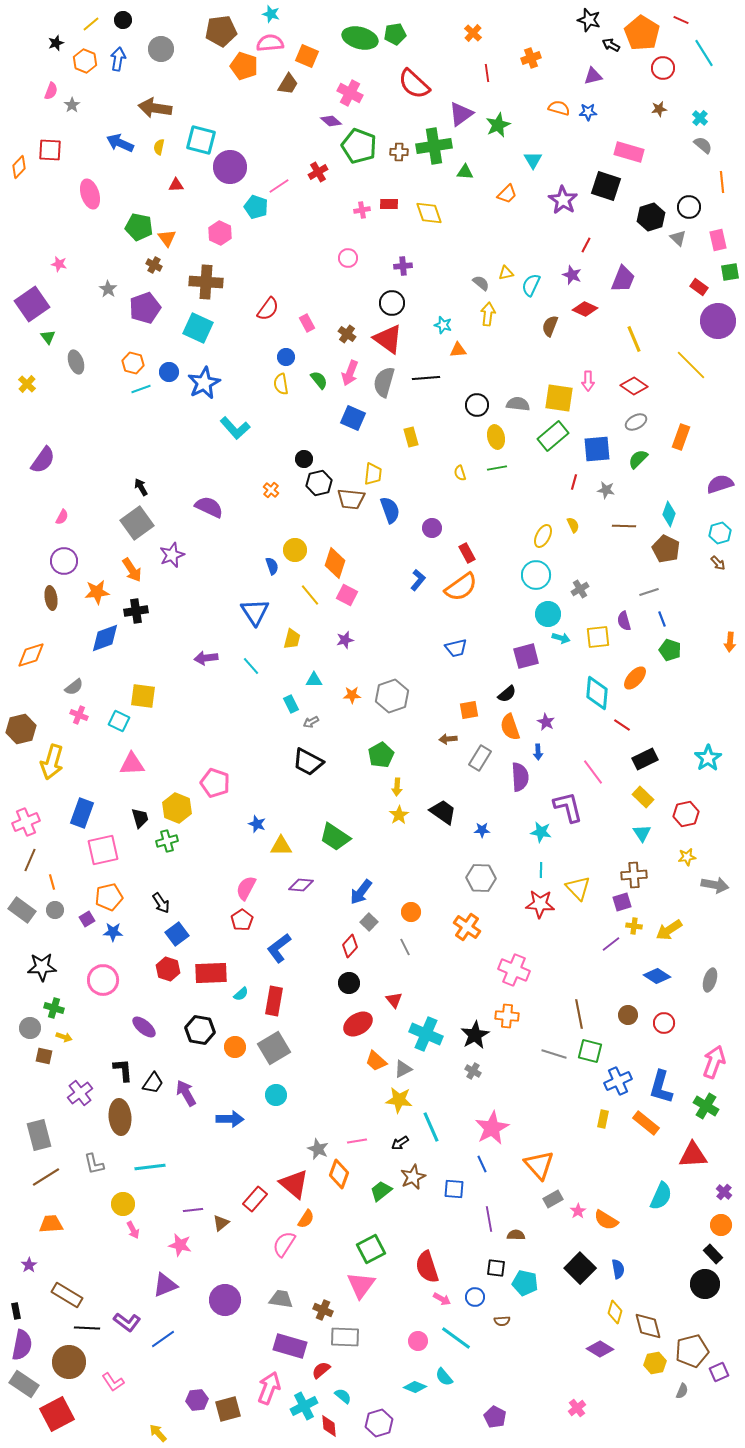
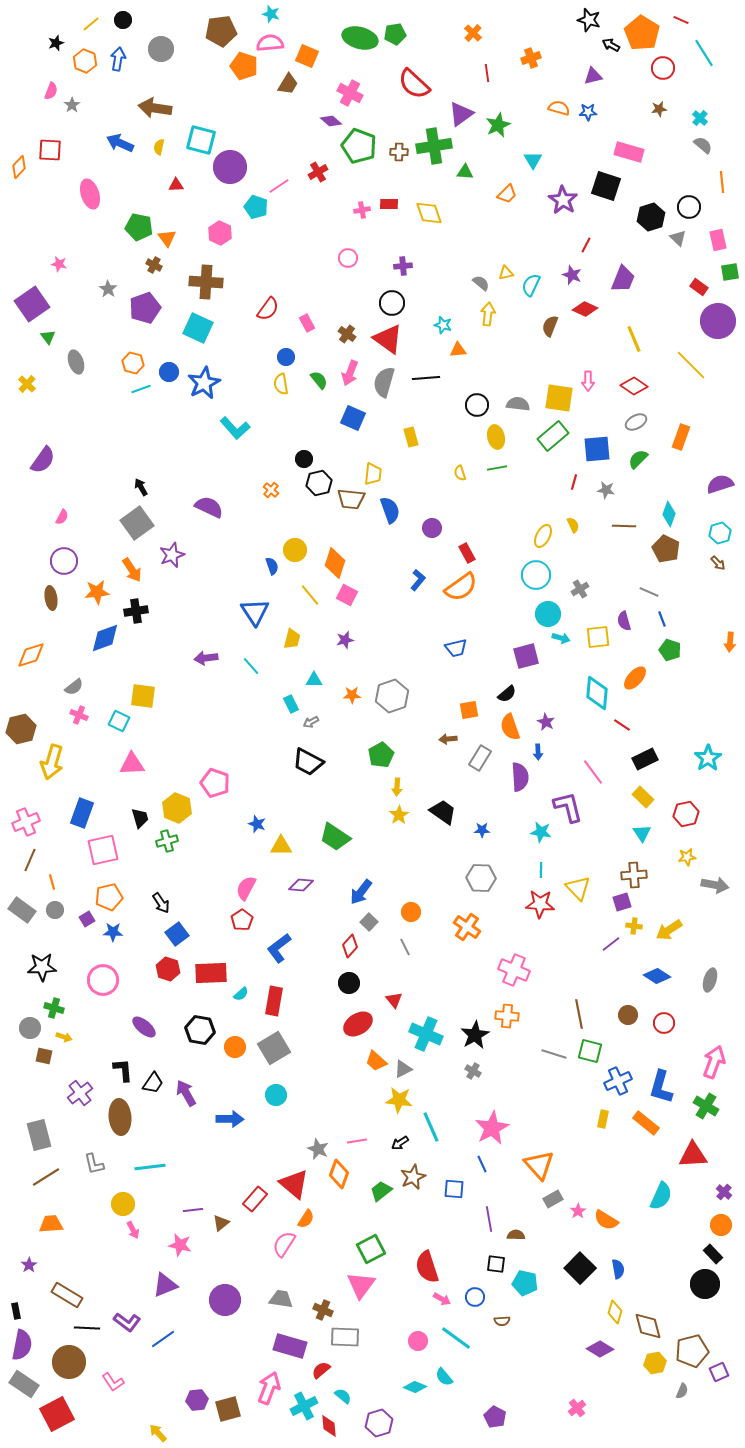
gray line at (649, 592): rotated 42 degrees clockwise
black square at (496, 1268): moved 4 px up
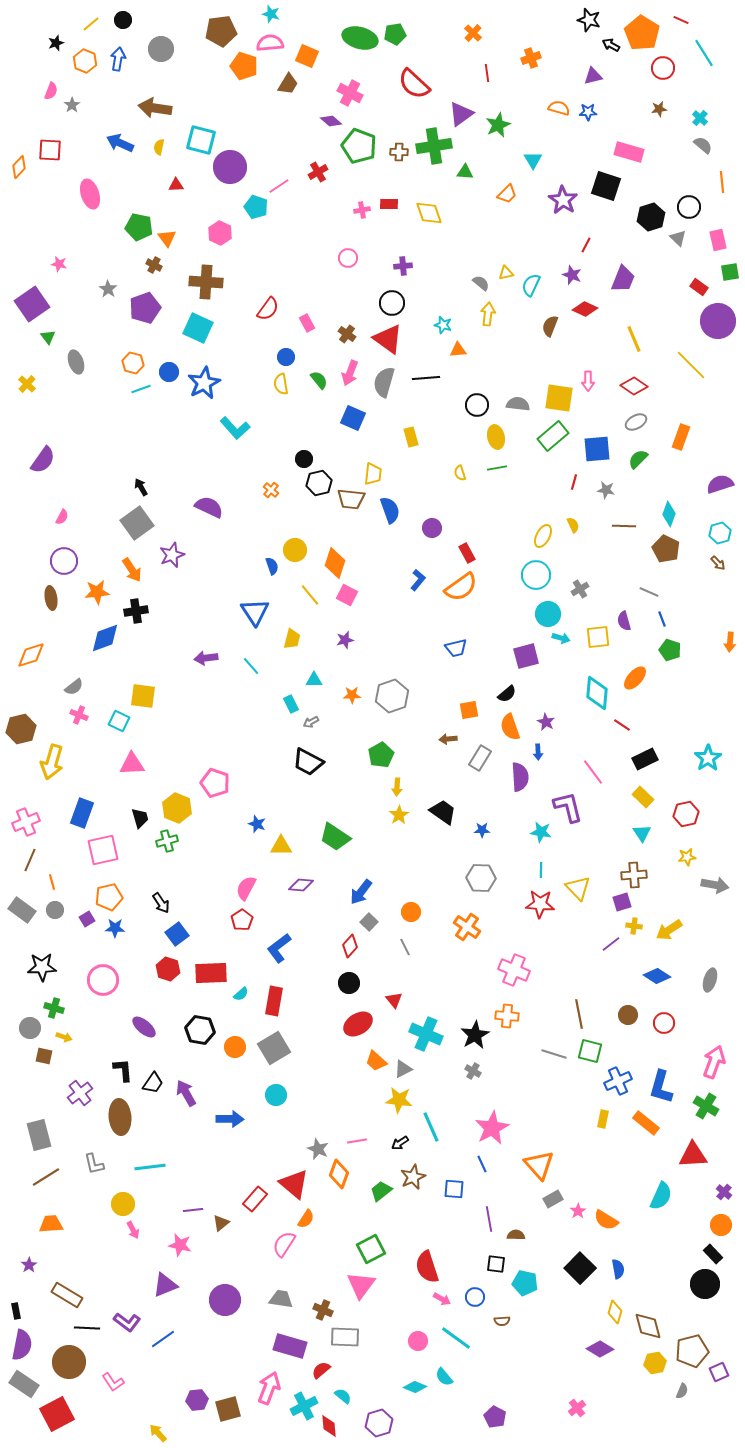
blue star at (113, 932): moved 2 px right, 4 px up
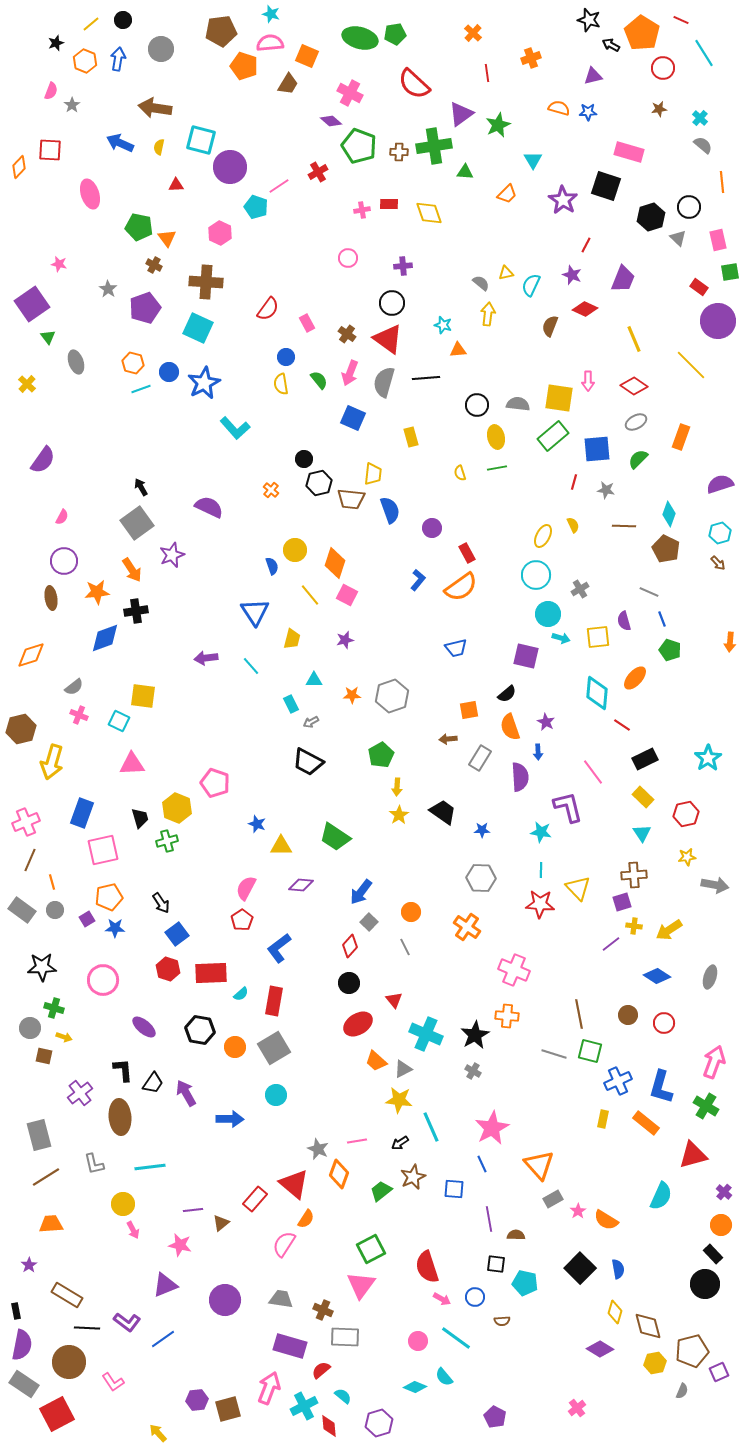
purple square at (526, 656): rotated 28 degrees clockwise
gray ellipse at (710, 980): moved 3 px up
red triangle at (693, 1155): rotated 12 degrees counterclockwise
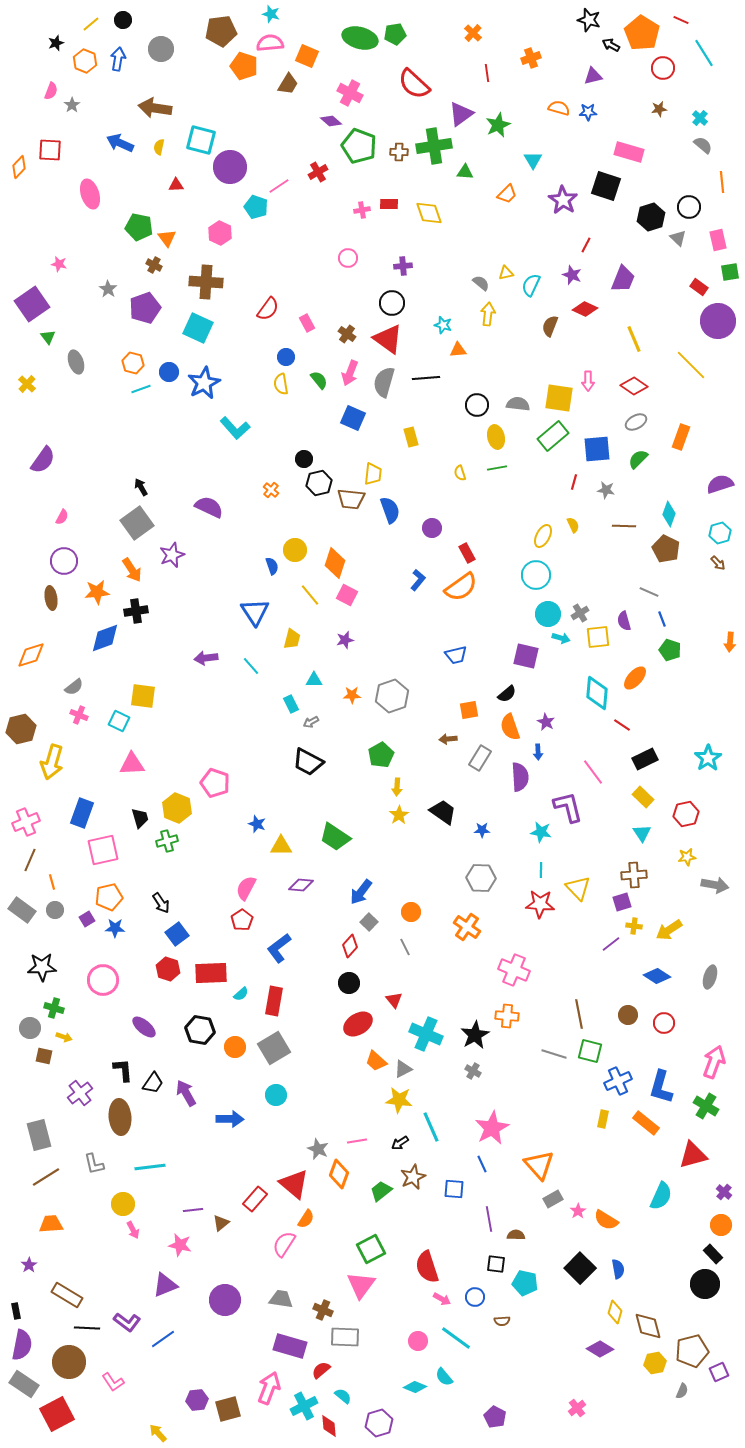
gray cross at (580, 589): moved 24 px down
blue trapezoid at (456, 648): moved 7 px down
